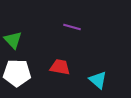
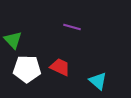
red trapezoid: rotated 15 degrees clockwise
white pentagon: moved 10 px right, 4 px up
cyan triangle: moved 1 px down
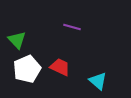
green triangle: moved 4 px right
white pentagon: rotated 24 degrees counterclockwise
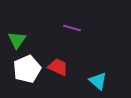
purple line: moved 1 px down
green triangle: rotated 18 degrees clockwise
red trapezoid: moved 2 px left
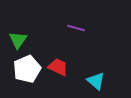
purple line: moved 4 px right
green triangle: moved 1 px right
cyan triangle: moved 2 px left
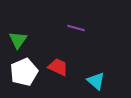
white pentagon: moved 3 px left, 3 px down
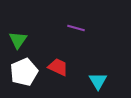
cyan triangle: moved 2 px right; rotated 18 degrees clockwise
